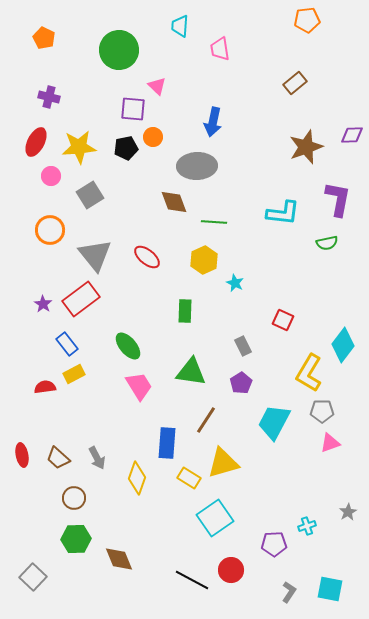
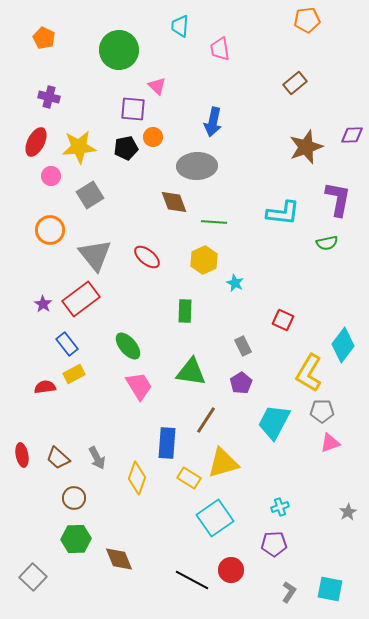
cyan cross at (307, 526): moved 27 px left, 19 px up
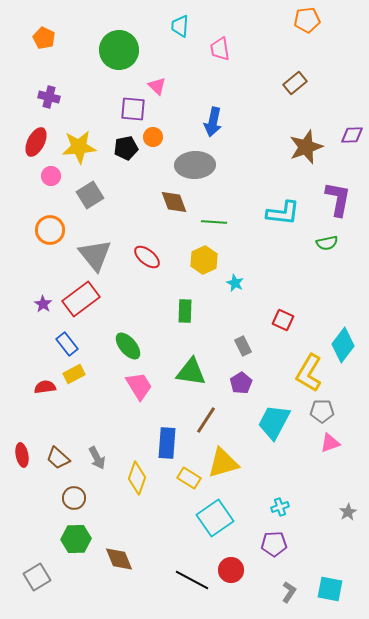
gray ellipse at (197, 166): moved 2 px left, 1 px up
gray square at (33, 577): moved 4 px right; rotated 16 degrees clockwise
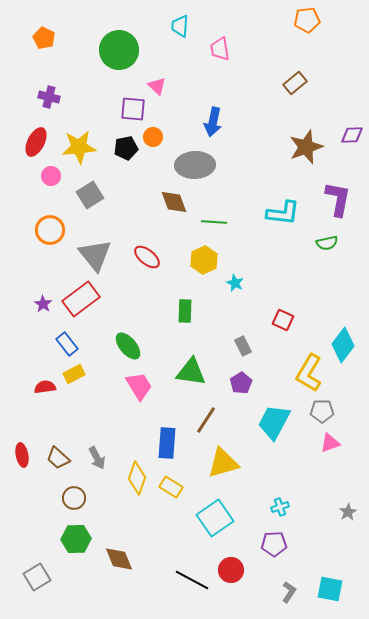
yellow rectangle at (189, 478): moved 18 px left, 9 px down
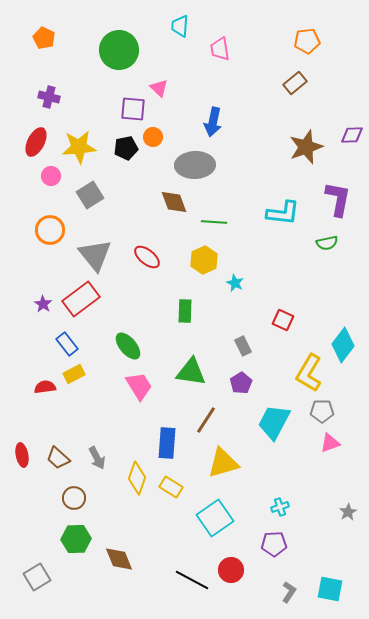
orange pentagon at (307, 20): moved 21 px down
pink triangle at (157, 86): moved 2 px right, 2 px down
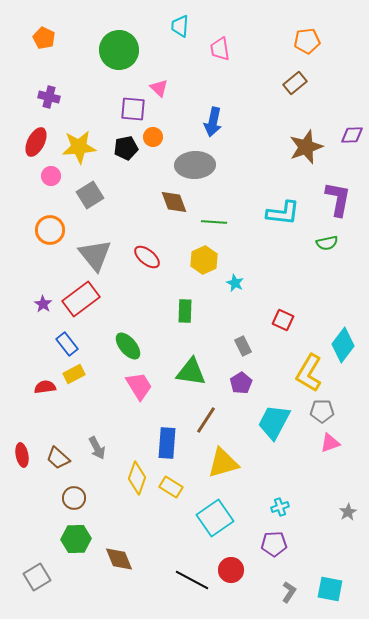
gray arrow at (97, 458): moved 10 px up
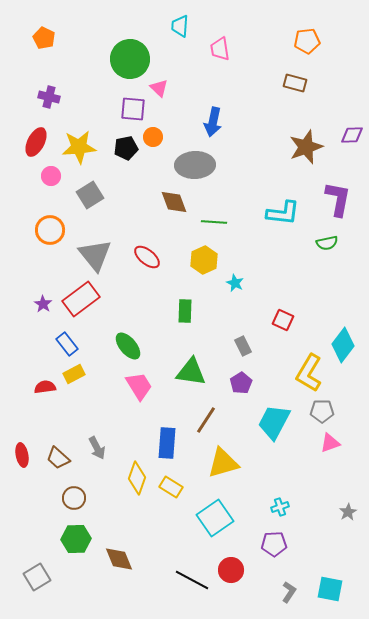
green circle at (119, 50): moved 11 px right, 9 px down
brown rectangle at (295, 83): rotated 55 degrees clockwise
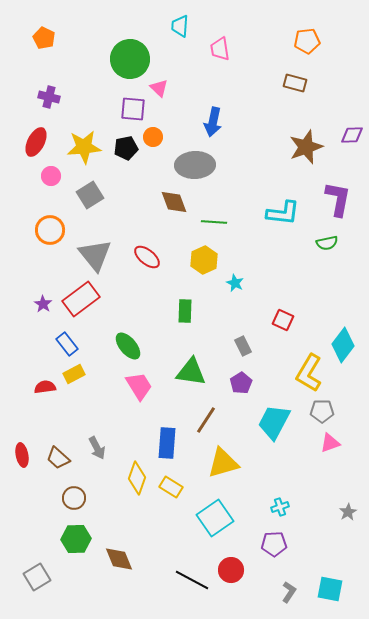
yellow star at (79, 147): moved 5 px right
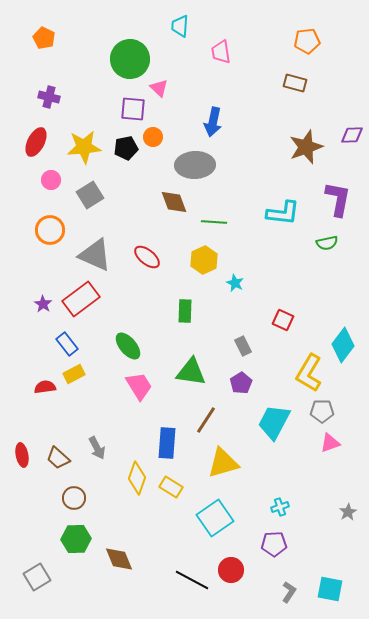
pink trapezoid at (220, 49): moved 1 px right, 3 px down
pink circle at (51, 176): moved 4 px down
gray triangle at (95, 255): rotated 27 degrees counterclockwise
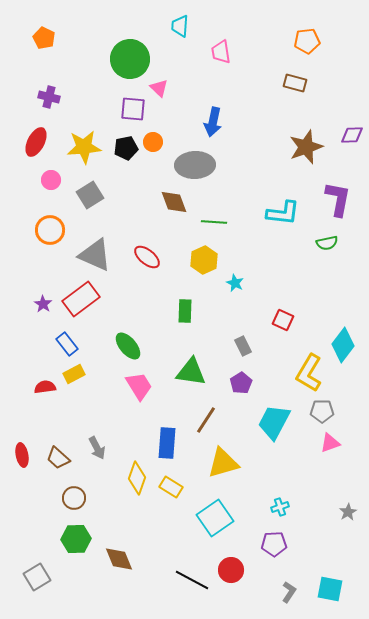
orange circle at (153, 137): moved 5 px down
